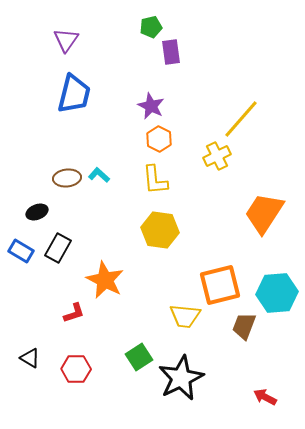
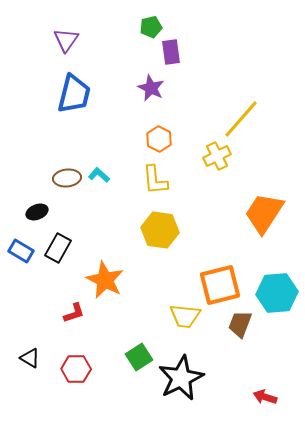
purple star: moved 18 px up
brown trapezoid: moved 4 px left, 2 px up
red arrow: rotated 10 degrees counterclockwise
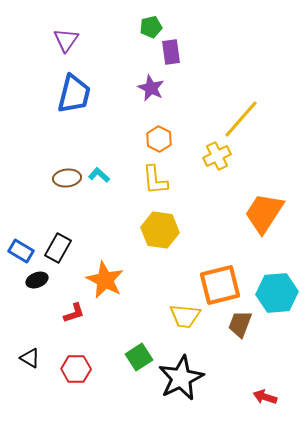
black ellipse: moved 68 px down
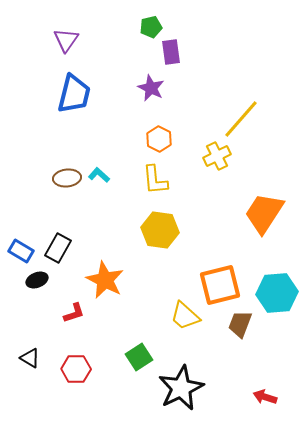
yellow trapezoid: rotated 36 degrees clockwise
black star: moved 10 px down
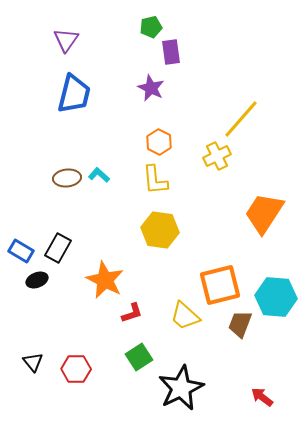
orange hexagon: moved 3 px down
cyan hexagon: moved 1 px left, 4 px down; rotated 9 degrees clockwise
red L-shape: moved 58 px right
black triangle: moved 3 px right, 4 px down; rotated 20 degrees clockwise
red arrow: moved 3 px left; rotated 20 degrees clockwise
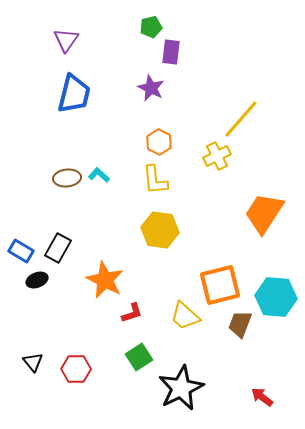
purple rectangle: rotated 15 degrees clockwise
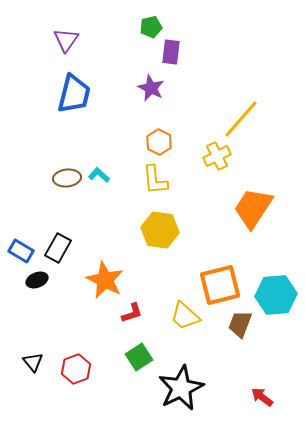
orange trapezoid: moved 11 px left, 5 px up
cyan hexagon: moved 2 px up; rotated 9 degrees counterclockwise
red hexagon: rotated 20 degrees counterclockwise
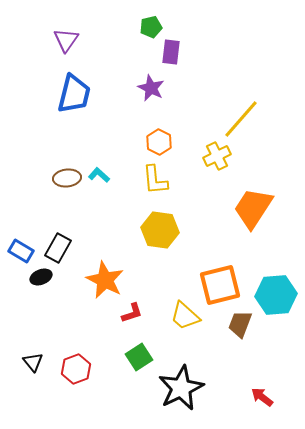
black ellipse: moved 4 px right, 3 px up
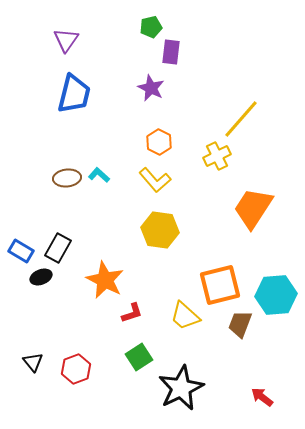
yellow L-shape: rotated 36 degrees counterclockwise
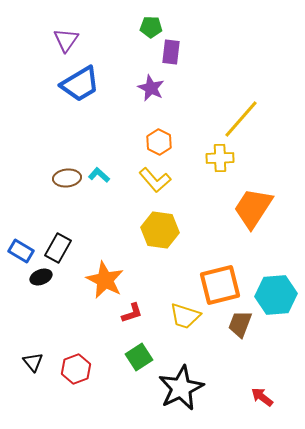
green pentagon: rotated 15 degrees clockwise
blue trapezoid: moved 6 px right, 10 px up; rotated 45 degrees clockwise
yellow cross: moved 3 px right, 2 px down; rotated 24 degrees clockwise
yellow trapezoid: rotated 24 degrees counterclockwise
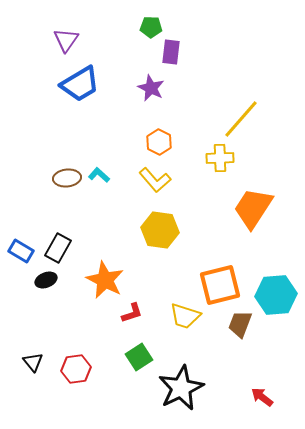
black ellipse: moved 5 px right, 3 px down
red hexagon: rotated 12 degrees clockwise
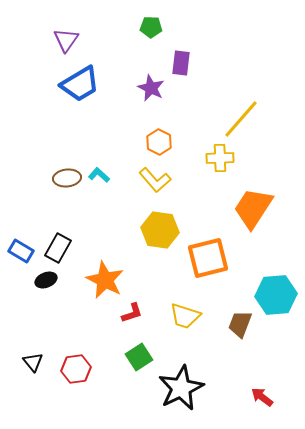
purple rectangle: moved 10 px right, 11 px down
orange square: moved 12 px left, 27 px up
